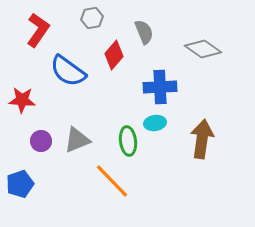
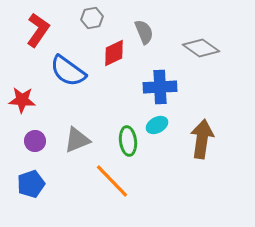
gray diamond: moved 2 px left, 1 px up
red diamond: moved 2 px up; rotated 24 degrees clockwise
cyan ellipse: moved 2 px right, 2 px down; rotated 20 degrees counterclockwise
purple circle: moved 6 px left
blue pentagon: moved 11 px right
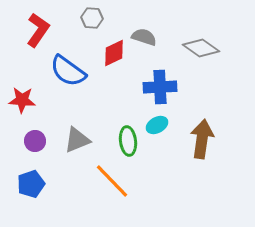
gray hexagon: rotated 15 degrees clockwise
gray semicircle: moved 5 px down; rotated 50 degrees counterclockwise
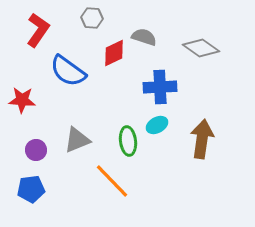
purple circle: moved 1 px right, 9 px down
blue pentagon: moved 5 px down; rotated 12 degrees clockwise
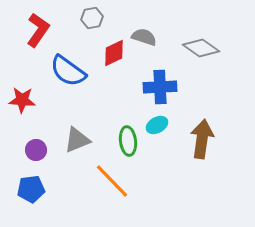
gray hexagon: rotated 15 degrees counterclockwise
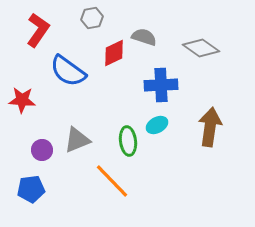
blue cross: moved 1 px right, 2 px up
brown arrow: moved 8 px right, 12 px up
purple circle: moved 6 px right
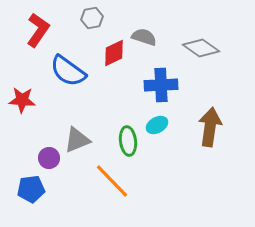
purple circle: moved 7 px right, 8 px down
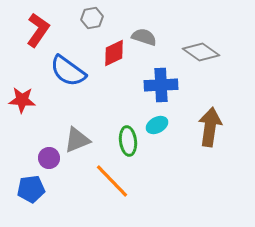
gray diamond: moved 4 px down
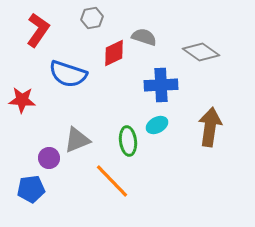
blue semicircle: moved 3 px down; rotated 18 degrees counterclockwise
